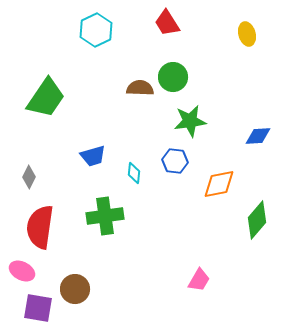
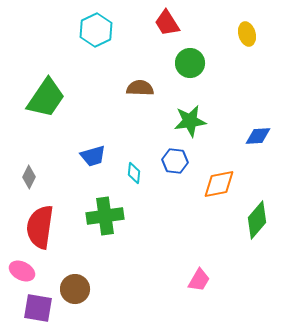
green circle: moved 17 px right, 14 px up
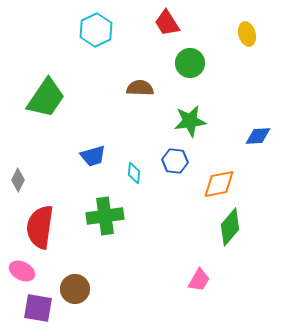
gray diamond: moved 11 px left, 3 px down
green diamond: moved 27 px left, 7 px down
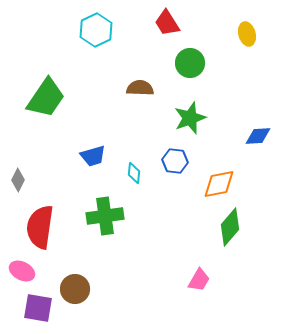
green star: moved 3 px up; rotated 12 degrees counterclockwise
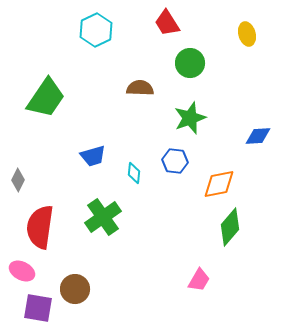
green cross: moved 2 px left, 1 px down; rotated 27 degrees counterclockwise
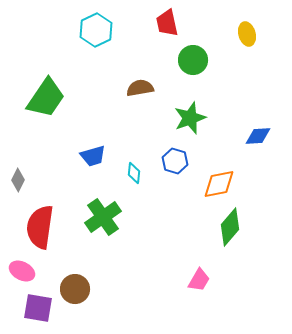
red trapezoid: rotated 20 degrees clockwise
green circle: moved 3 px right, 3 px up
brown semicircle: rotated 12 degrees counterclockwise
blue hexagon: rotated 10 degrees clockwise
